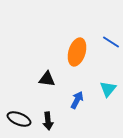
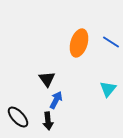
orange ellipse: moved 2 px right, 9 px up
black triangle: rotated 48 degrees clockwise
blue arrow: moved 21 px left
black ellipse: moved 1 px left, 2 px up; rotated 25 degrees clockwise
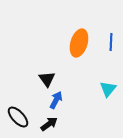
blue line: rotated 60 degrees clockwise
black arrow: moved 1 px right, 3 px down; rotated 120 degrees counterclockwise
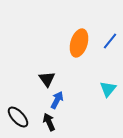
blue line: moved 1 px left, 1 px up; rotated 36 degrees clockwise
blue arrow: moved 1 px right
black arrow: moved 2 px up; rotated 78 degrees counterclockwise
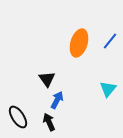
black ellipse: rotated 10 degrees clockwise
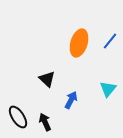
black triangle: rotated 12 degrees counterclockwise
blue arrow: moved 14 px right
black arrow: moved 4 px left
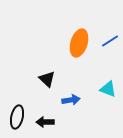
blue line: rotated 18 degrees clockwise
cyan triangle: rotated 48 degrees counterclockwise
blue arrow: rotated 54 degrees clockwise
black ellipse: moved 1 px left; rotated 45 degrees clockwise
black arrow: rotated 66 degrees counterclockwise
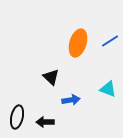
orange ellipse: moved 1 px left
black triangle: moved 4 px right, 2 px up
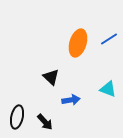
blue line: moved 1 px left, 2 px up
black arrow: rotated 132 degrees counterclockwise
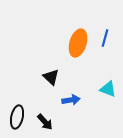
blue line: moved 4 px left, 1 px up; rotated 42 degrees counterclockwise
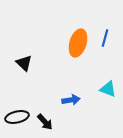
black triangle: moved 27 px left, 14 px up
black ellipse: rotated 65 degrees clockwise
